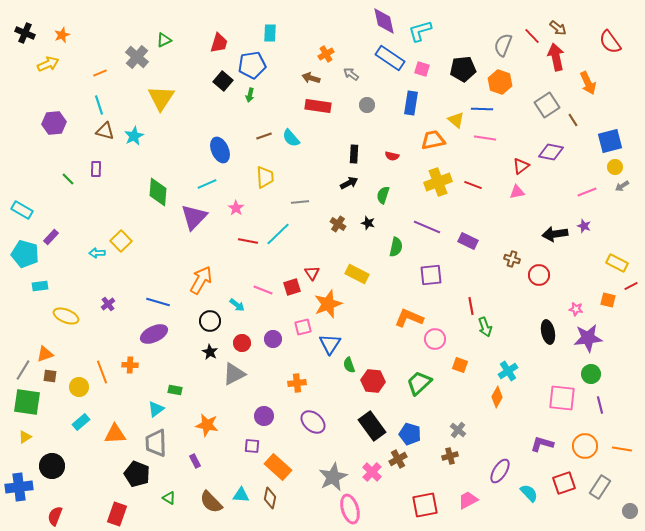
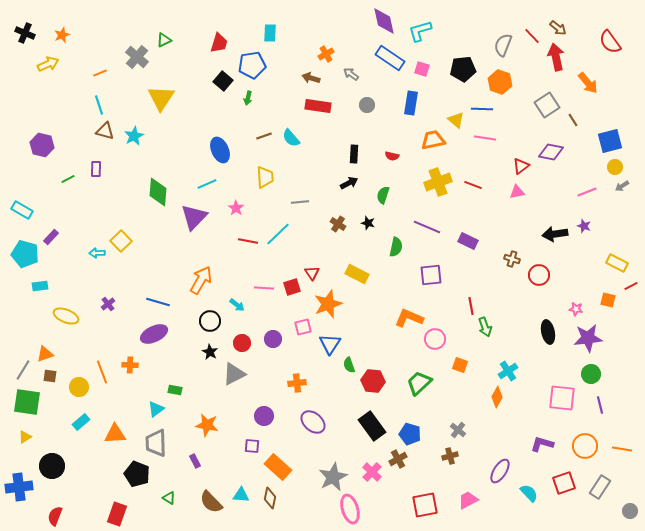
orange arrow at (588, 83): rotated 15 degrees counterclockwise
green arrow at (250, 95): moved 2 px left, 3 px down
purple hexagon at (54, 123): moved 12 px left, 22 px down; rotated 20 degrees clockwise
green line at (68, 179): rotated 72 degrees counterclockwise
pink line at (263, 290): moved 1 px right, 2 px up; rotated 18 degrees counterclockwise
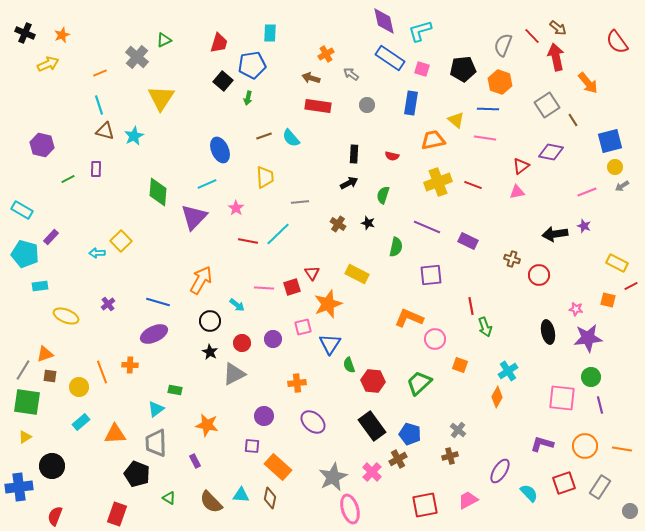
red semicircle at (610, 42): moved 7 px right
blue line at (482, 109): moved 6 px right
green circle at (591, 374): moved 3 px down
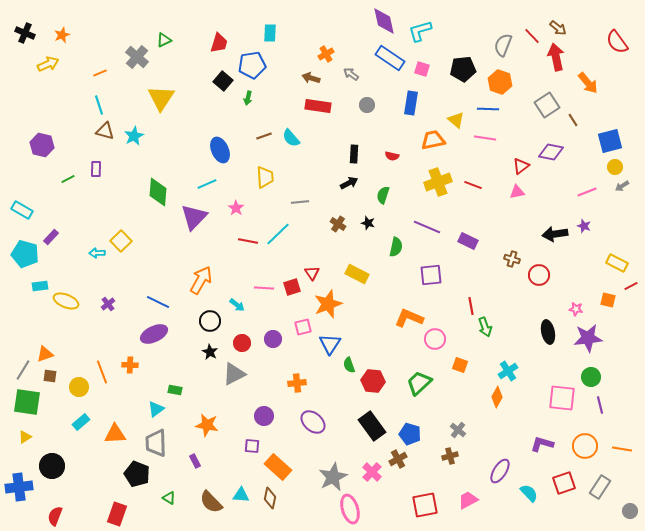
blue line at (158, 302): rotated 10 degrees clockwise
yellow ellipse at (66, 316): moved 15 px up
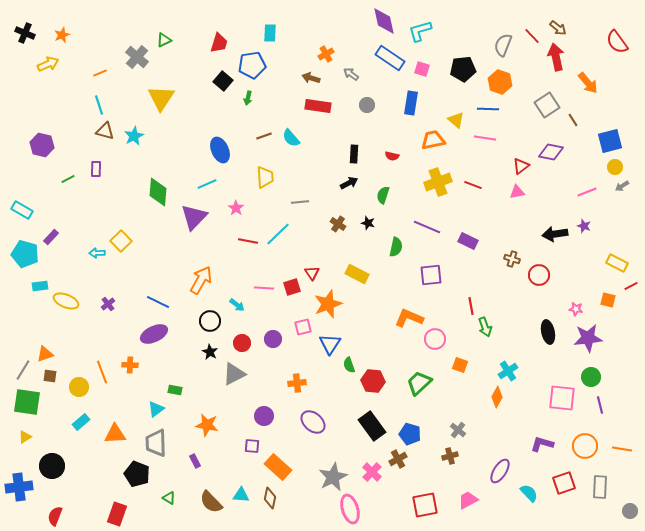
gray rectangle at (600, 487): rotated 30 degrees counterclockwise
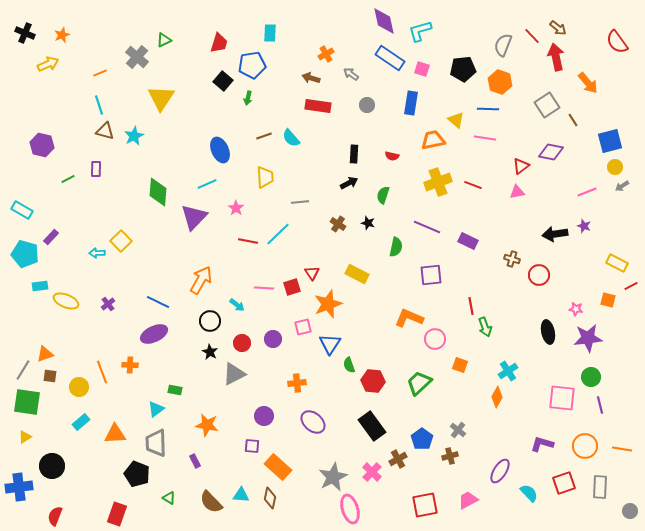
blue pentagon at (410, 434): moved 12 px right, 5 px down; rotated 20 degrees clockwise
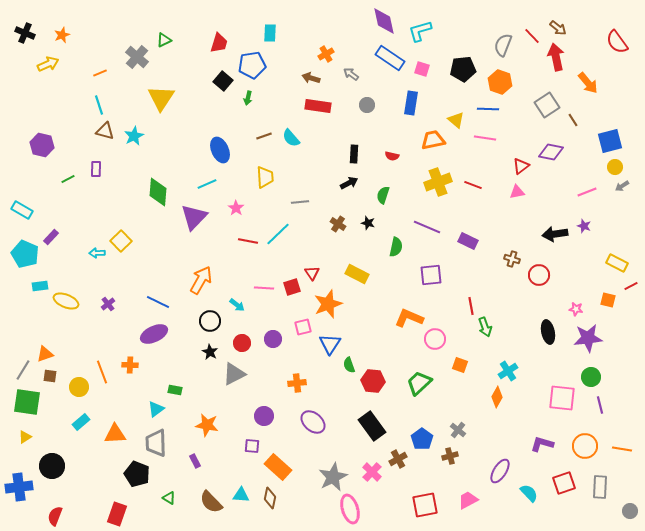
cyan pentagon at (25, 254): rotated 8 degrees clockwise
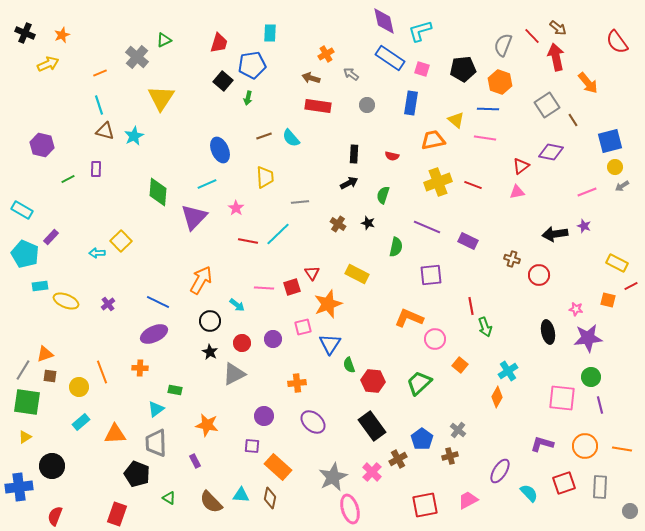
orange cross at (130, 365): moved 10 px right, 3 px down
orange square at (460, 365): rotated 21 degrees clockwise
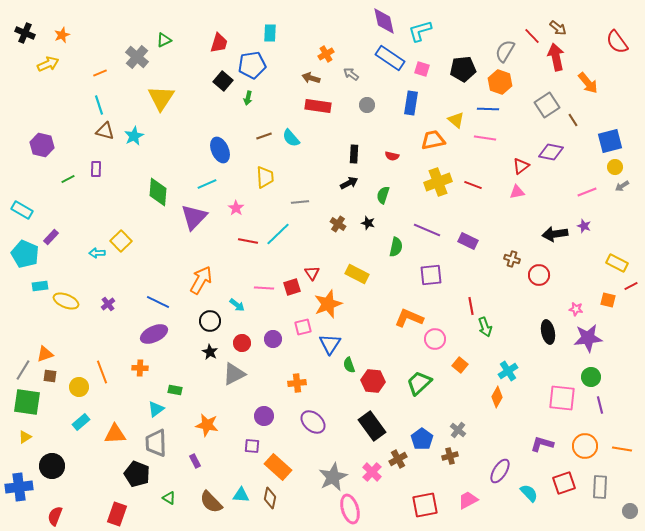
gray semicircle at (503, 45): moved 2 px right, 6 px down; rotated 10 degrees clockwise
purple line at (427, 227): moved 3 px down
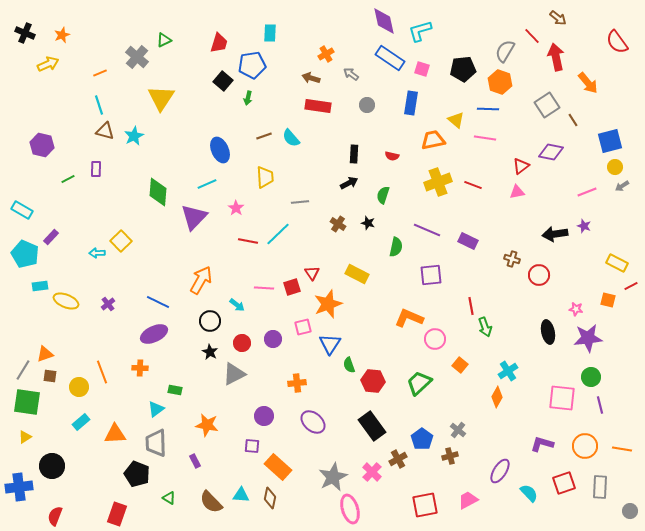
brown arrow at (558, 28): moved 10 px up
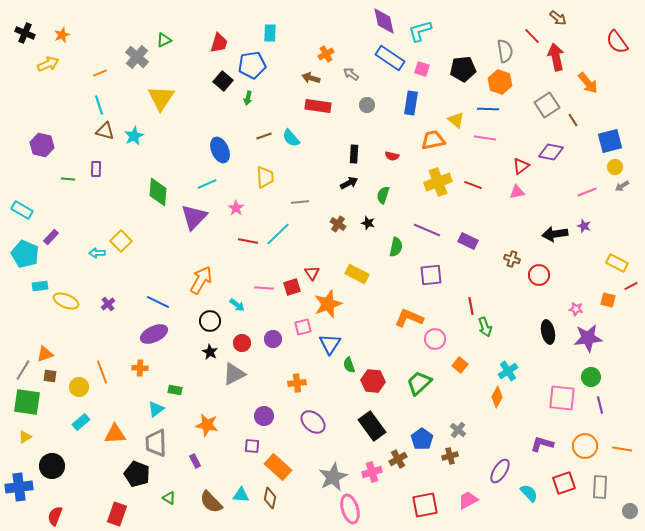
gray semicircle at (505, 51): rotated 140 degrees clockwise
green line at (68, 179): rotated 32 degrees clockwise
pink cross at (372, 472): rotated 30 degrees clockwise
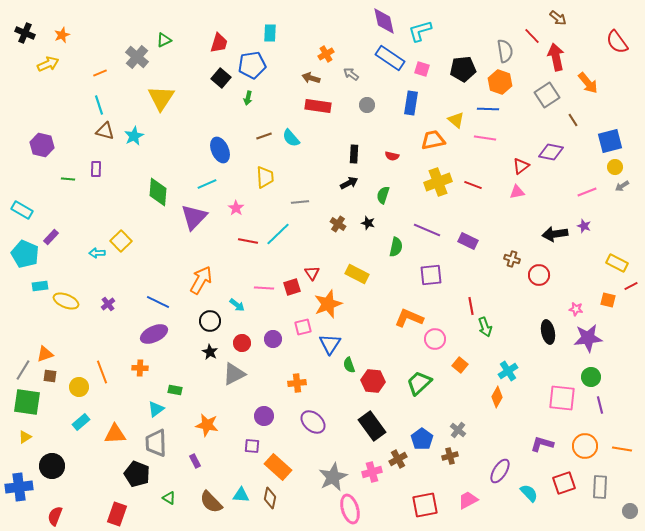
black square at (223, 81): moved 2 px left, 3 px up
gray square at (547, 105): moved 10 px up
